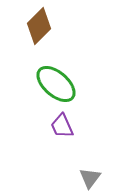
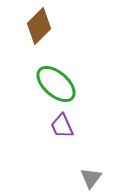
gray triangle: moved 1 px right
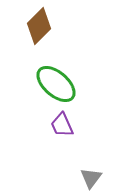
purple trapezoid: moved 1 px up
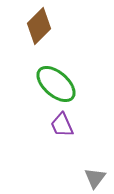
gray triangle: moved 4 px right
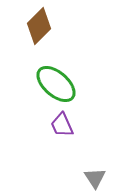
gray triangle: rotated 10 degrees counterclockwise
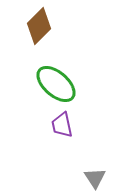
purple trapezoid: rotated 12 degrees clockwise
